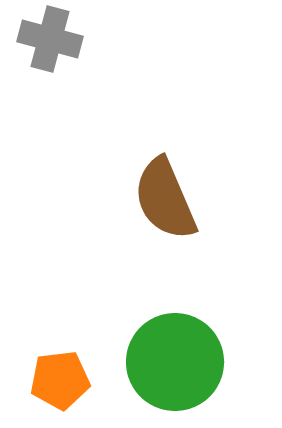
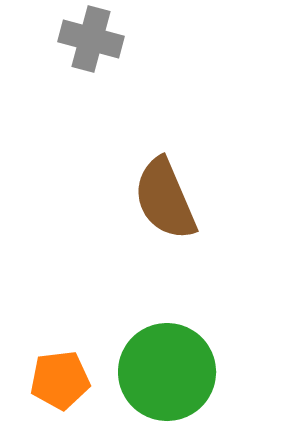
gray cross: moved 41 px right
green circle: moved 8 px left, 10 px down
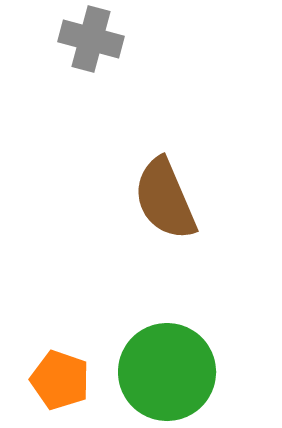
orange pentagon: rotated 26 degrees clockwise
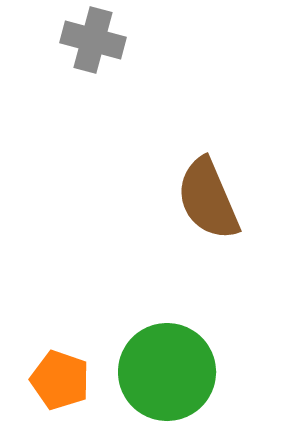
gray cross: moved 2 px right, 1 px down
brown semicircle: moved 43 px right
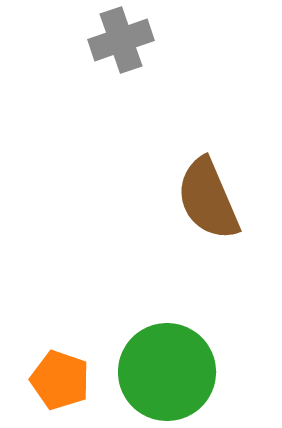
gray cross: moved 28 px right; rotated 34 degrees counterclockwise
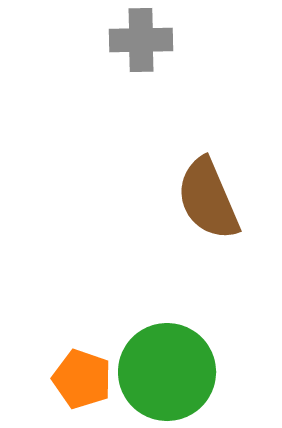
gray cross: moved 20 px right; rotated 18 degrees clockwise
orange pentagon: moved 22 px right, 1 px up
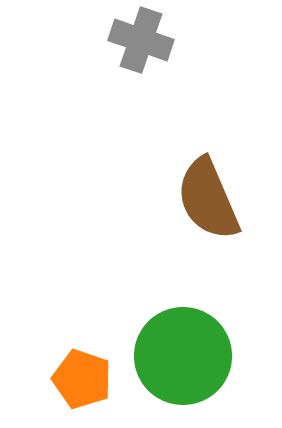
gray cross: rotated 20 degrees clockwise
green circle: moved 16 px right, 16 px up
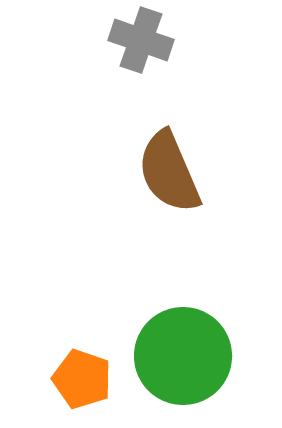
brown semicircle: moved 39 px left, 27 px up
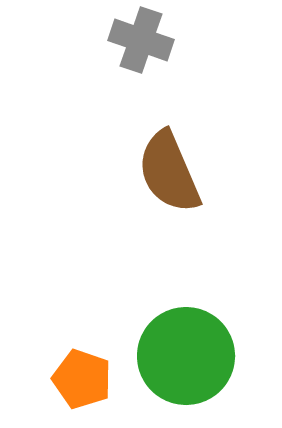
green circle: moved 3 px right
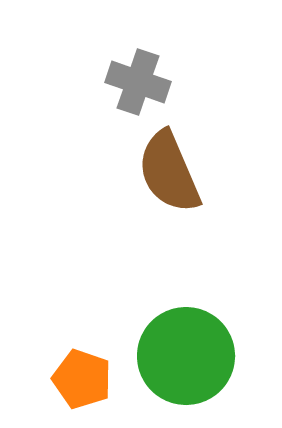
gray cross: moved 3 px left, 42 px down
